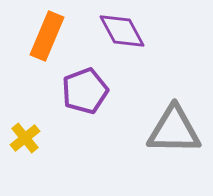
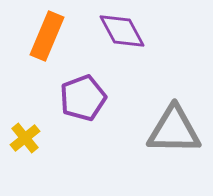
purple pentagon: moved 2 px left, 7 px down
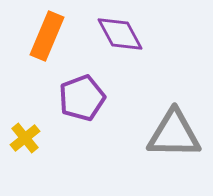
purple diamond: moved 2 px left, 3 px down
purple pentagon: moved 1 px left
gray triangle: moved 4 px down
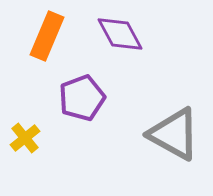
gray triangle: rotated 28 degrees clockwise
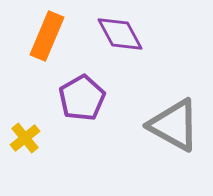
purple pentagon: rotated 9 degrees counterclockwise
gray triangle: moved 9 px up
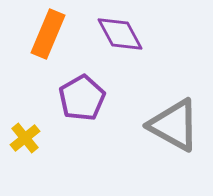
orange rectangle: moved 1 px right, 2 px up
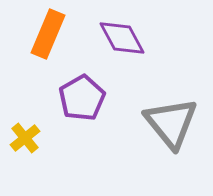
purple diamond: moved 2 px right, 4 px down
gray triangle: moved 3 px left, 2 px up; rotated 22 degrees clockwise
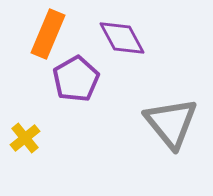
purple pentagon: moved 6 px left, 19 px up
